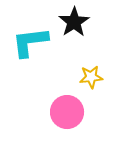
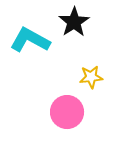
cyan L-shape: moved 2 px up; rotated 36 degrees clockwise
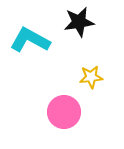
black star: moved 5 px right; rotated 24 degrees clockwise
pink circle: moved 3 px left
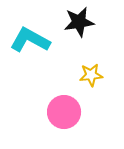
yellow star: moved 2 px up
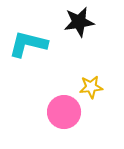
cyan L-shape: moved 2 px left, 4 px down; rotated 15 degrees counterclockwise
yellow star: moved 12 px down
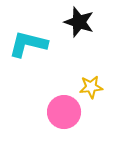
black star: rotated 28 degrees clockwise
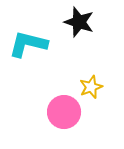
yellow star: rotated 15 degrees counterclockwise
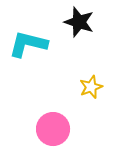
pink circle: moved 11 px left, 17 px down
